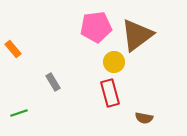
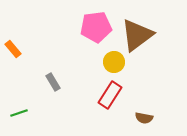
red rectangle: moved 2 px down; rotated 48 degrees clockwise
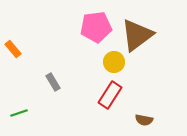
brown semicircle: moved 2 px down
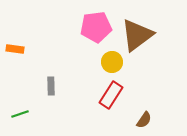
orange rectangle: moved 2 px right; rotated 42 degrees counterclockwise
yellow circle: moved 2 px left
gray rectangle: moved 2 px left, 4 px down; rotated 30 degrees clockwise
red rectangle: moved 1 px right
green line: moved 1 px right, 1 px down
brown semicircle: rotated 66 degrees counterclockwise
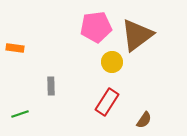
orange rectangle: moved 1 px up
red rectangle: moved 4 px left, 7 px down
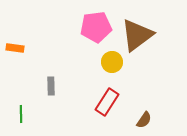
green line: moved 1 px right; rotated 72 degrees counterclockwise
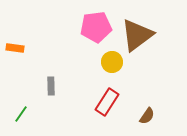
green line: rotated 36 degrees clockwise
brown semicircle: moved 3 px right, 4 px up
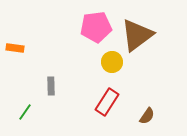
green line: moved 4 px right, 2 px up
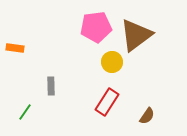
brown triangle: moved 1 px left
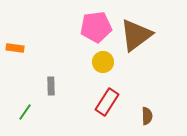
yellow circle: moved 9 px left
brown semicircle: rotated 36 degrees counterclockwise
